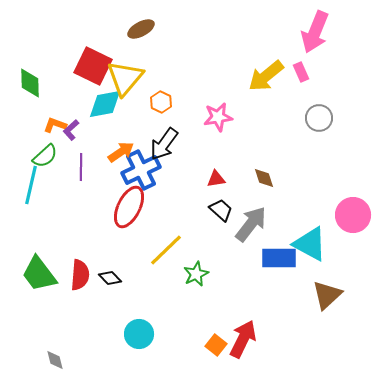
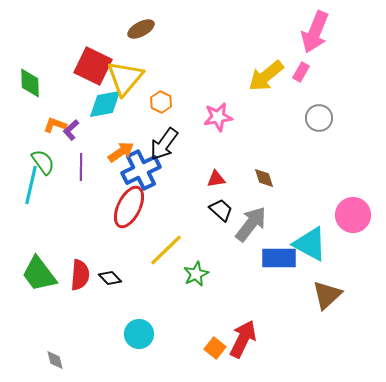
pink rectangle: rotated 54 degrees clockwise
green semicircle: moved 2 px left, 6 px down; rotated 84 degrees counterclockwise
orange square: moved 1 px left, 3 px down
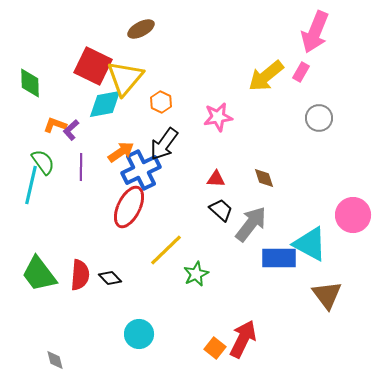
red triangle: rotated 12 degrees clockwise
brown triangle: rotated 24 degrees counterclockwise
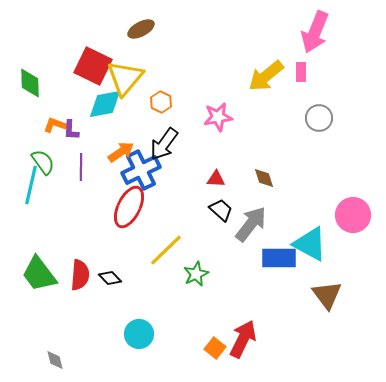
pink rectangle: rotated 30 degrees counterclockwise
purple L-shape: rotated 45 degrees counterclockwise
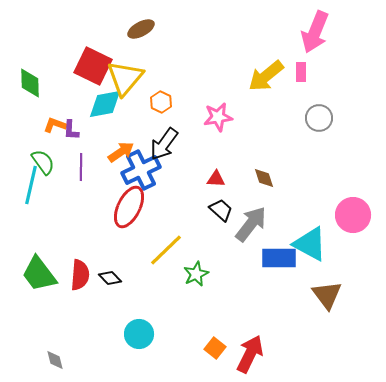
red arrow: moved 7 px right, 15 px down
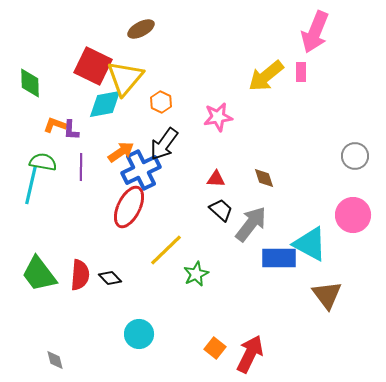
gray circle: moved 36 px right, 38 px down
green semicircle: rotated 44 degrees counterclockwise
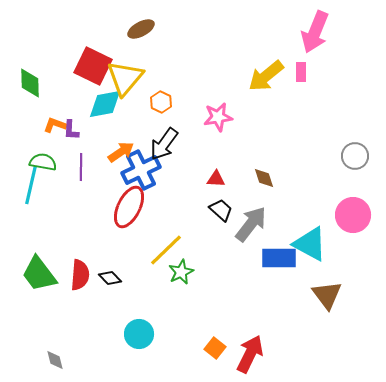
green star: moved 15 px left, 2 px up
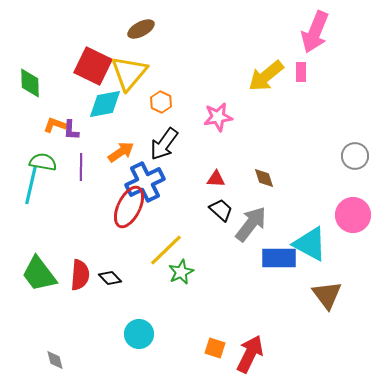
yellow triangle: moved 4 px right, 5 px up
blue cross: moved 4 px right, 12 px down
orange square: rotated 20 degrees counterclockwise
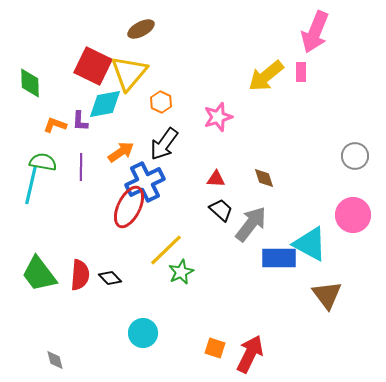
pink star: rotated 8 degrees counterclockwise
purple L-shape: moved 9 px right, 9 px up
cyan circle: moved 4 px right, 1 px up
